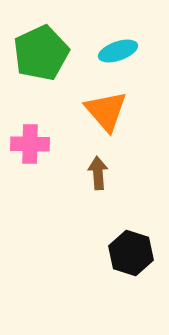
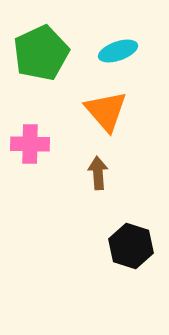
black hexagon: moved 7 px up
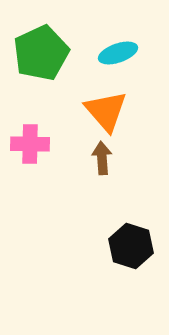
cyan ellipse: moved 2 px down
brown arrow: moved 4 px right, 15 px up
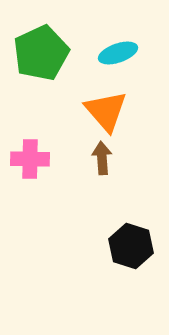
pink cross: moved 15 px down
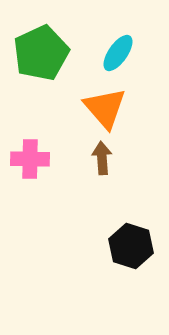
cyan ellipse: rotated 36 degrees counterclockwise
orange triangle: moved 1 px left, 3 px up
